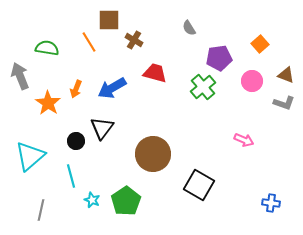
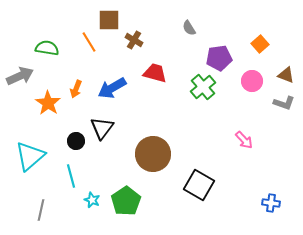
gray arrow: rotated 88 degrees clockwise
pink arrow: rotated 24 degrees clockwise
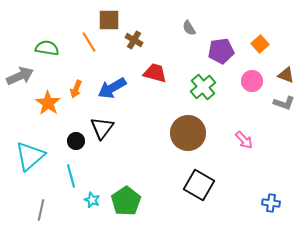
purple pentagon: moved 2 px right, 7 px up
brown circle: moved 35 px right, 21 px up
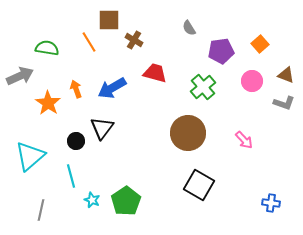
orange arrow: rotated 138 degrees clockwise
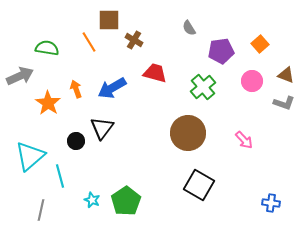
cyan line: moved 11 px left
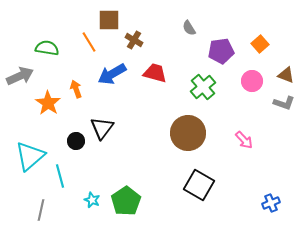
blue arrow: moved 14 px up
blue cross: rotated 30 degrees counterclockwise
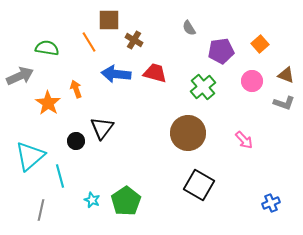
blue arrow: moved 4 px right; rotated 36 degrees clockwise
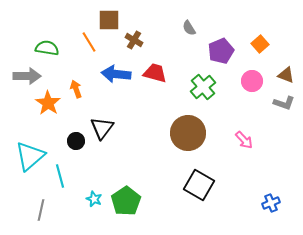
purple pentagon: rotated 15 degrees counterclockwise
gray arrow: moved 7 px right; rotated 24 degrees clockwise
cyan star: moved 2 px right, 1 px up
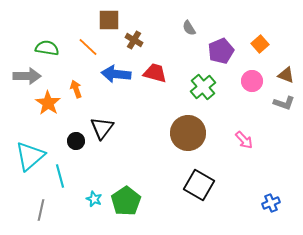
orange line: moved 1 px left, 5 px down; rotated 15 degrees counterclockwise
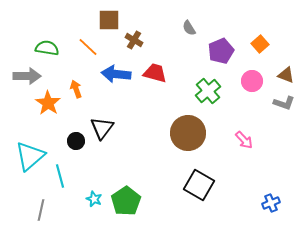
green cross: moved 5 px right, 4 px down
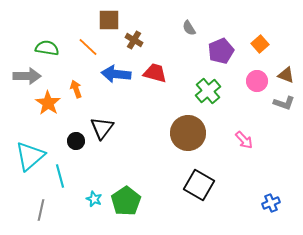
pink circle: moved 5 px right
